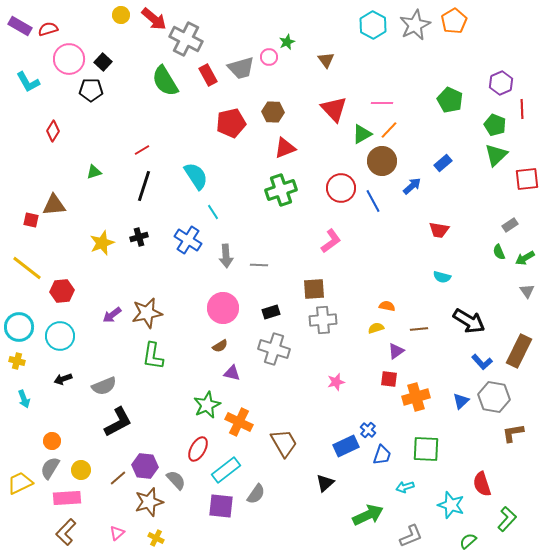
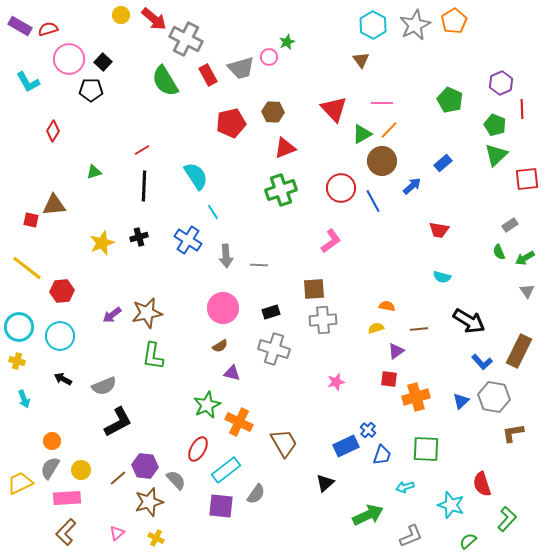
brown triangle at (326, 60): moved 35 px right
black line at (144, 186): rotated 16 degrees counterclockwise
black arrow at (63, 379): rotated 48 degrees clockwise
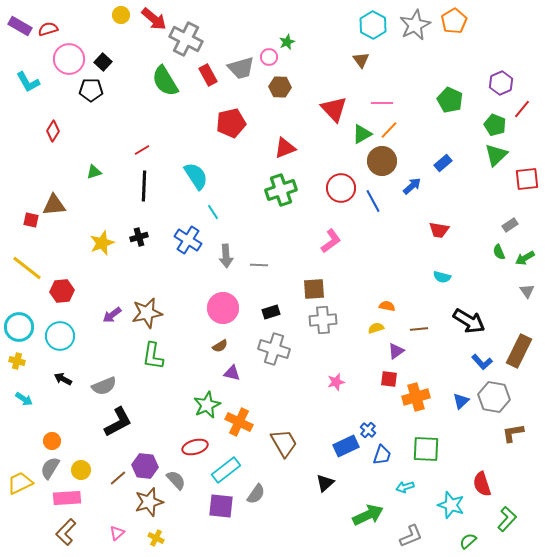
red line at (522, 109): rotated 42 degrees clockwise
brown hexagon at (273, 112): moved 7 px right, 25 px up
cyan arrow at (24, 399): rotated 36 degrees counterclockwise
red ellipse at (198, 449): moved 3 px left, 2 px up; rotated 45 degrees clockwise
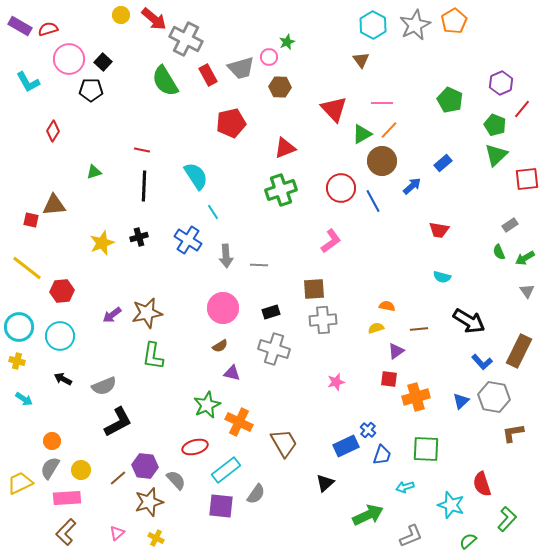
red line at (142, 150): rotated 42 degrees clockwise
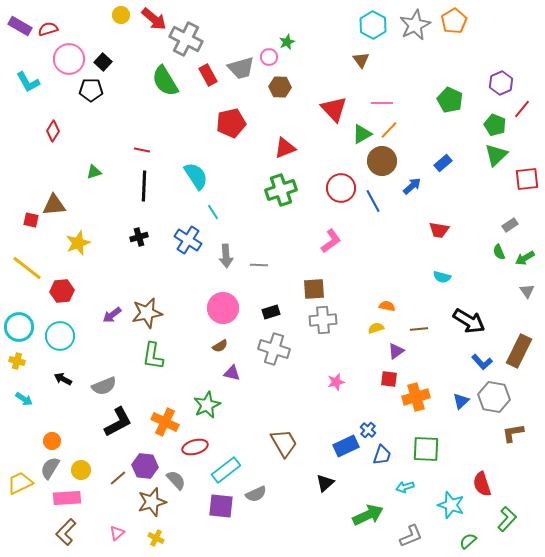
yellow star at (102, 243): moved 24 px left
orange cross at (239, 422): moved 74 px left
gray semicircle at (256, 494): rotated 30 degrees clockwise
brown star at (149, 502): moved 3 px right
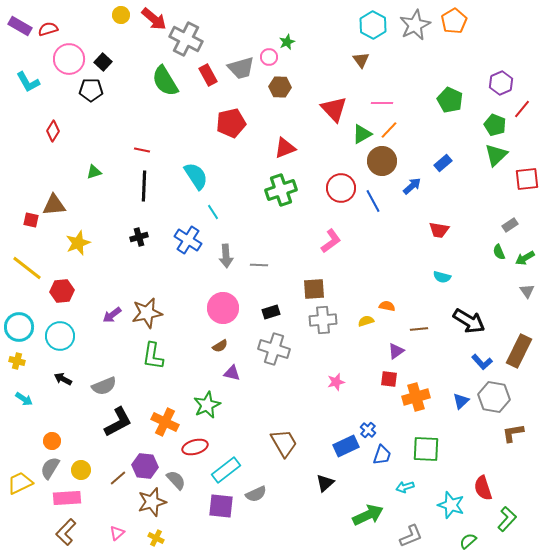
yellow semicircle at (376, 328): moved 10 px left, 7 px up
red semicircle at (482, 484): moved 1 px right, 4 px down
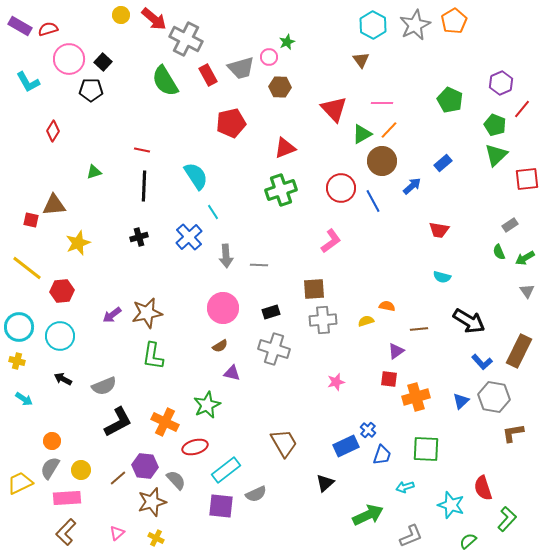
blue cross at (188, 240): moved 1 px right, 3 px up; rotated 16 degrees clockwise
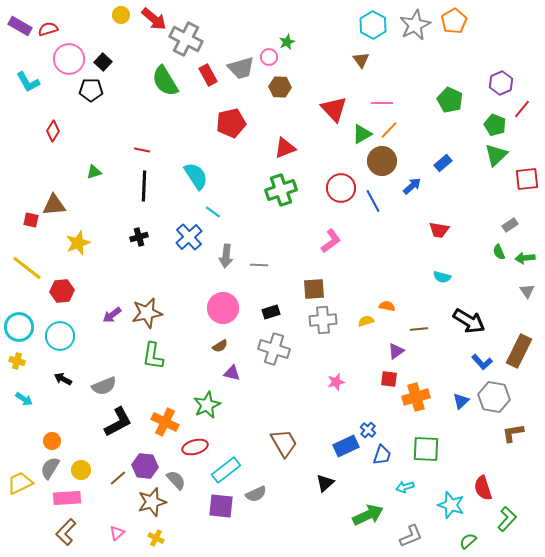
cyan line at (213, 212): rotated 21 degrees counterclockwise
gray arrow at (226, 256): rotated 10 degrees clockwise
green arrow at (525, 258): rotated 24 degrees clockwise
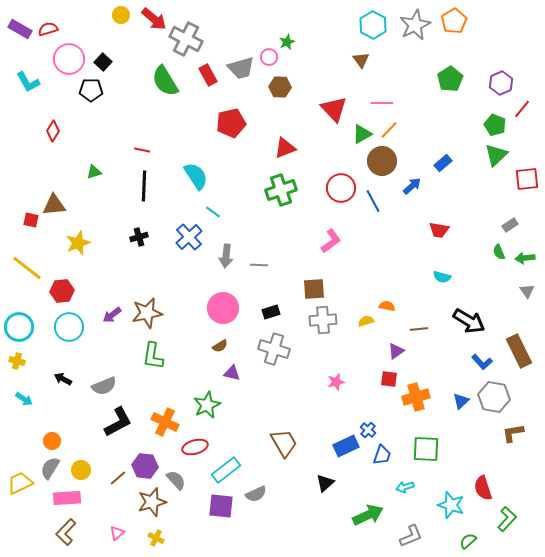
purple rectangle at (20, 26): moved 3 px down
green pentagon at (450, 100): moved 21 px up; rotated 15 degrees clockwise
cyan circle at (60, 336): moved 9 px right, 9 px up
brown rectangle at (519, 351): rotated 52 degrees counterclockwise
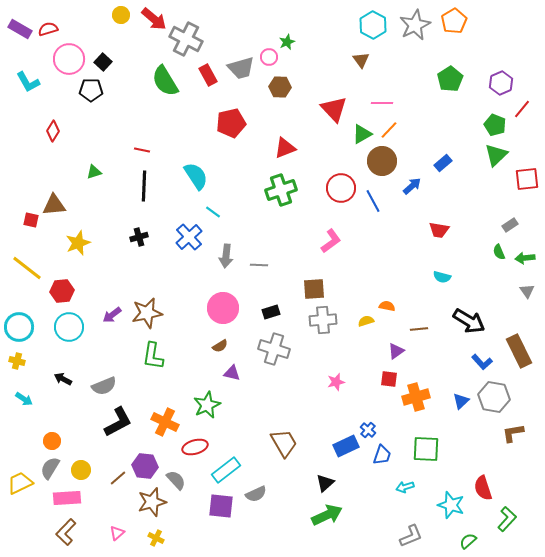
green arrow at (368, 515): moved 41 px left
